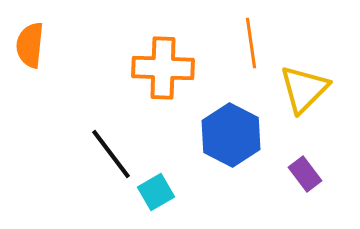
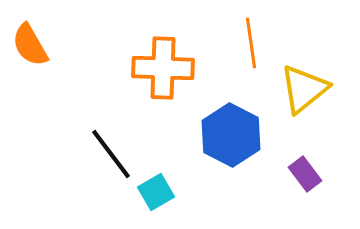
orange semicircle: rotated 36 degrees counterclockwise
yellow triangle: rotated 6 degrees clockwise
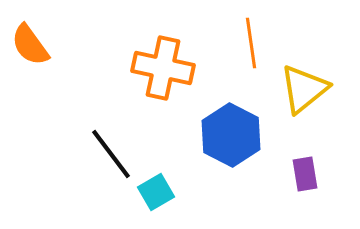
orange semicircle: rotated 6 degrees counterclockwise
orange cross: rotated 10 degrees clockwise
purple rectangle: rotated 28 degrees clockwise
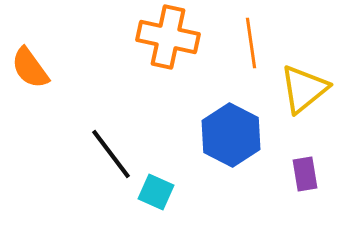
orange semicircle: moved 23 px down
orange cross: moved 5 px right, 31 px up
cyan square: rotated 36 degrees counterclockwise
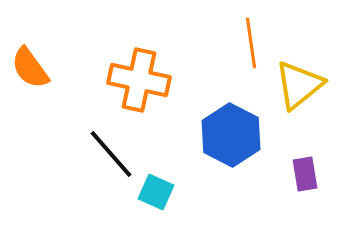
orange cross: moved 29 px left, 43 px down
yellow triangle: moved 5 px left, 4 px up
black line: rotated 4 degrees counterclockwise
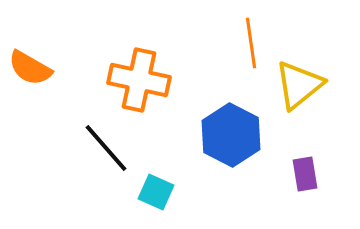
orange semicircle: rotated 24 degrees counterclockwise
black line: moved 5 px left, 6 px up
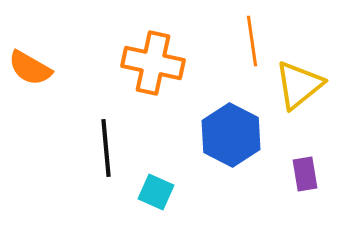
orange line: moved 1 px right, 2 px up
orange cross: moved 14 px right, 17 px up
black line: rotated 36 degrees clockwise
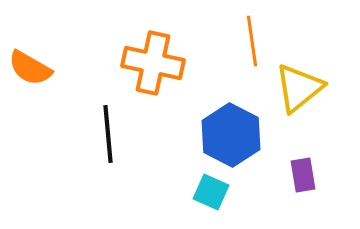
yellow triangle: moved 3 px down
black line: moved 2 px right, 14 px up
purple rectangle: moved 2 px left, 1 px down
cyan square: moved 55 px right
